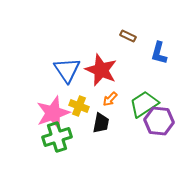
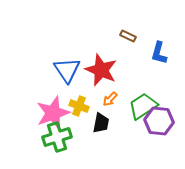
green trapezoid: moved 1 px left, 2 px down
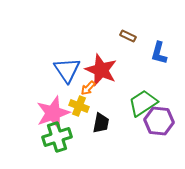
orange arrow: moved 22 px left, 11 px up
green trapezoid: moved 3 px up
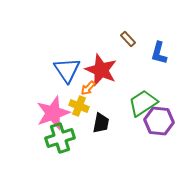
brown rectangle: moved 3 px down; rotated 21 degrees clockwise
green cross: moved 3 px right, 1 px down
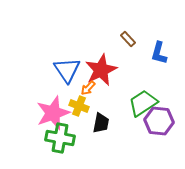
red star: rotated 24 degrees clockwise
green cross: rotated 28 degrees clockwise
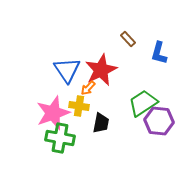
yellow cross: rotated 12 degrees counterclockwise
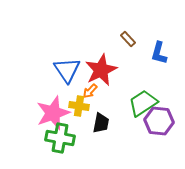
orange arrow: moved 2 px right, 3 px down
